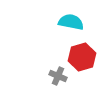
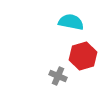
red hexagon: moved 1 px right, 1 px up
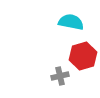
gray cross: moved 2 px right; rotated 36 degrees counterclockwise
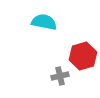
cyan semicircle: moved 27 px left
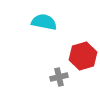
gray cross: moved 1 px left, 1 px down
